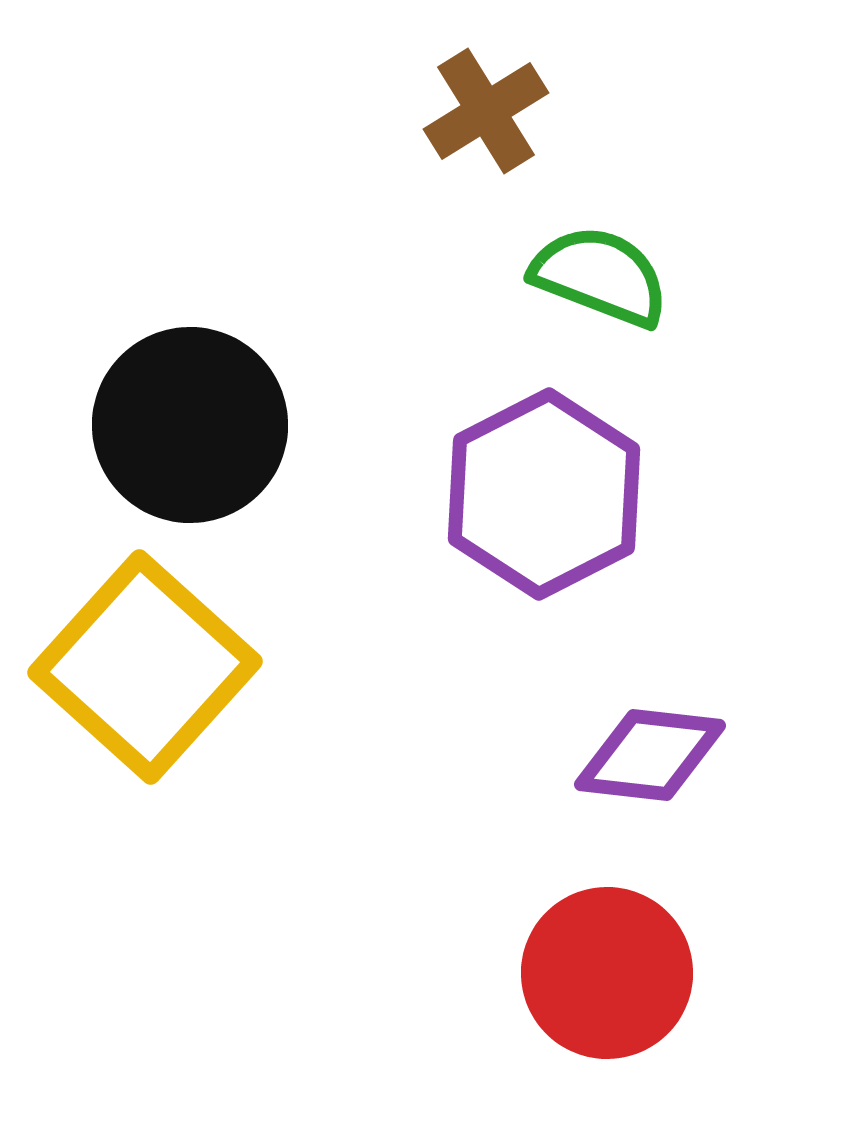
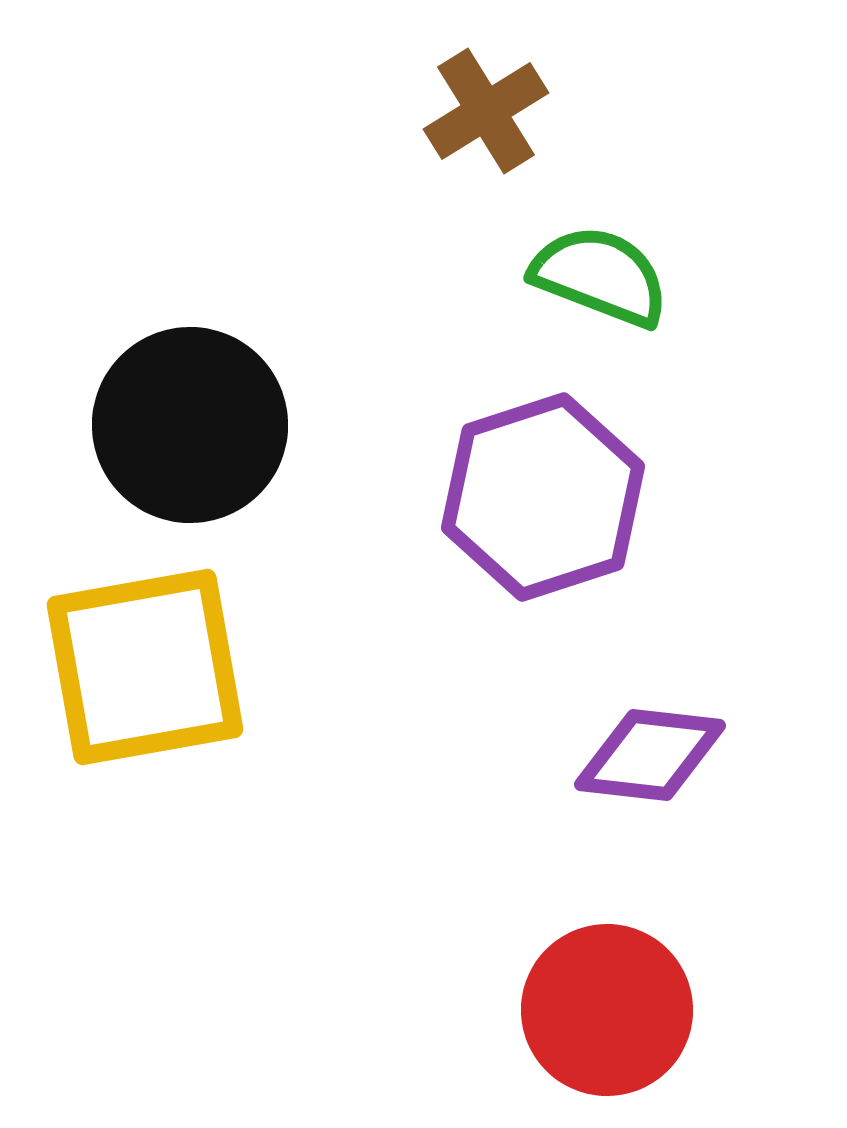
purple hexagon: moved 1 px left, 3 px down; rotated 9 degrees clockwise
yellow square: rotated 38 degrees clockwise
red circle: moved 37 px down
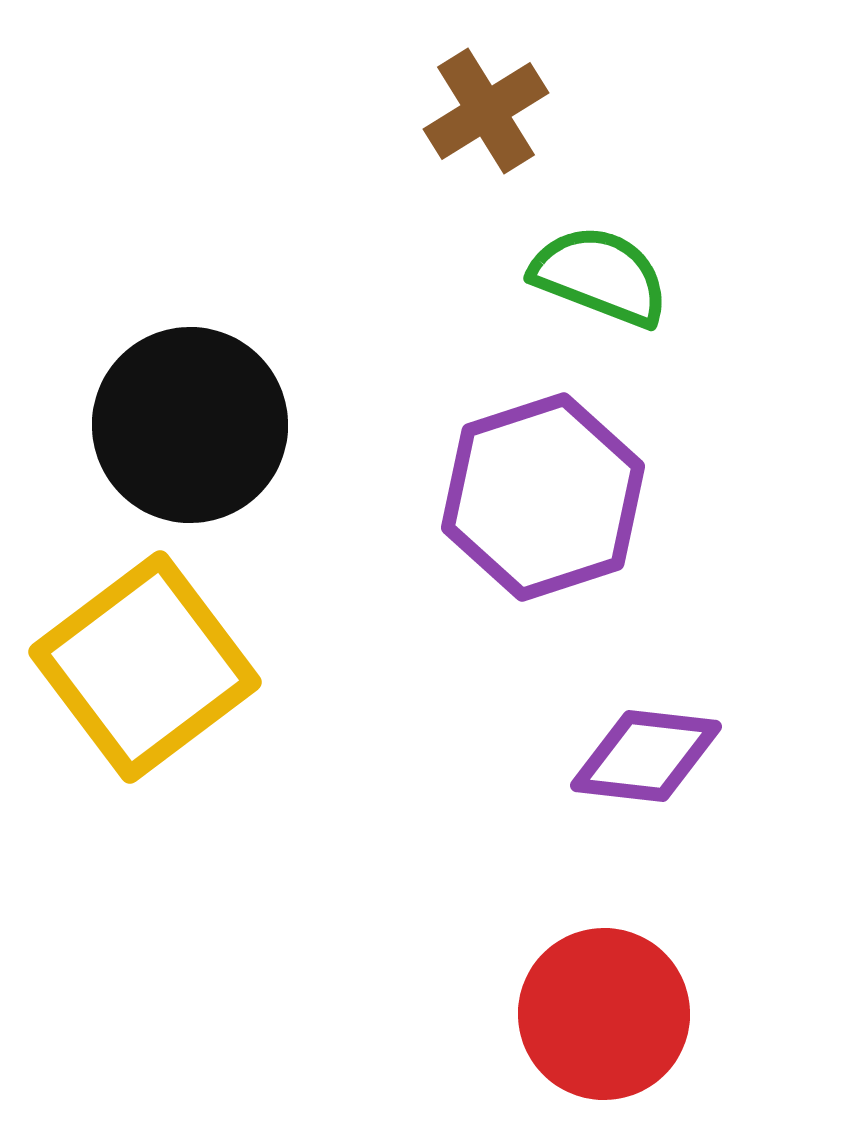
yellow square: rotated 27 degrees counterclockwise
purple diamond: moved 4 px left, 1 px down
red circle: moved 3 px left, 4 px down
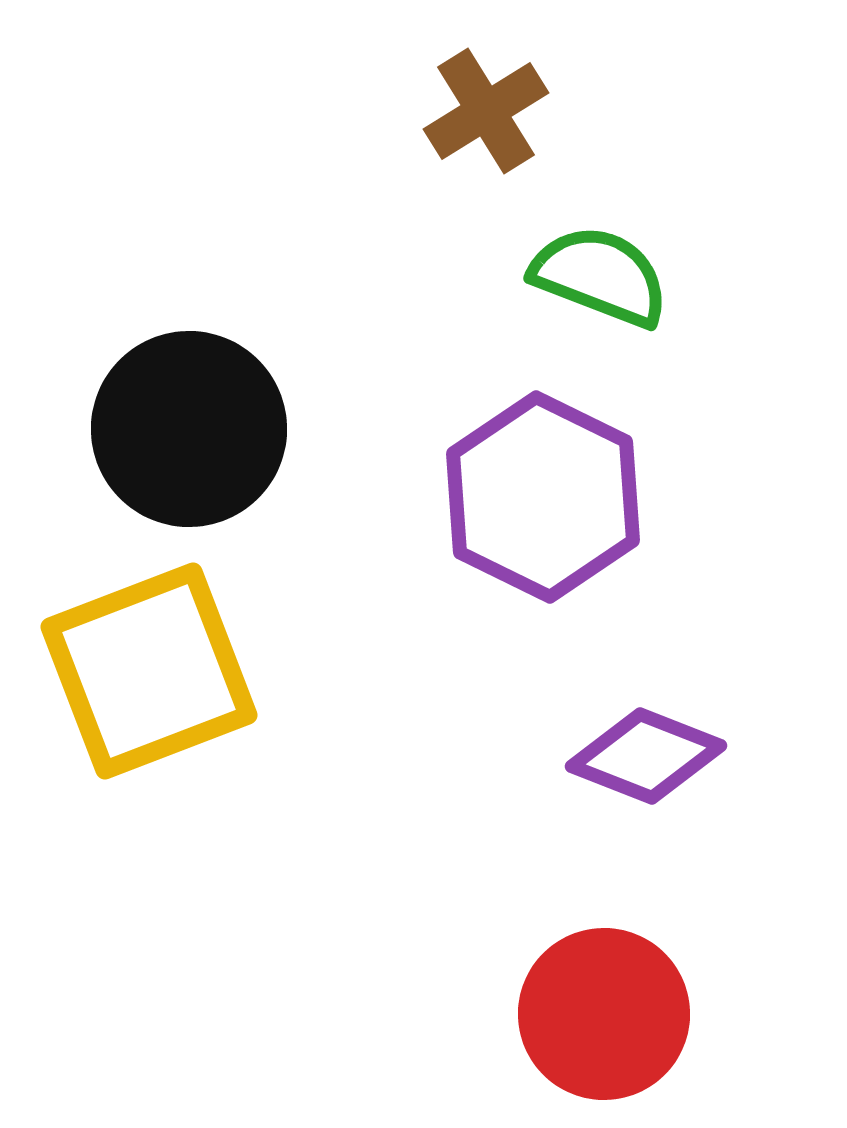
black circle: moved 1 px left, 4 px down
purple hexagon: rotated 16 degrees counterclockwise
yellow square: moved 4 px right, 4 px down; rotated 16 degrees clockwise
purple diamond: rotated 15 degrees clockwise
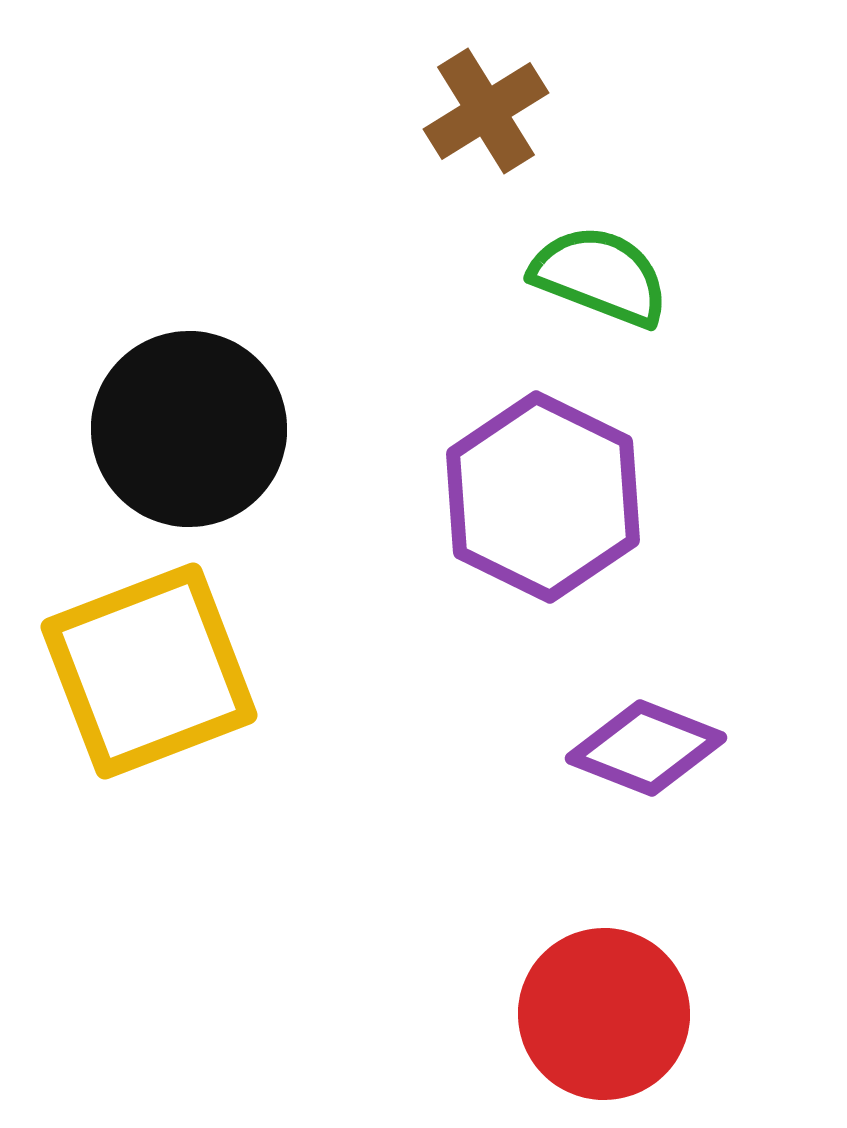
purple diamond: moved 8 px up
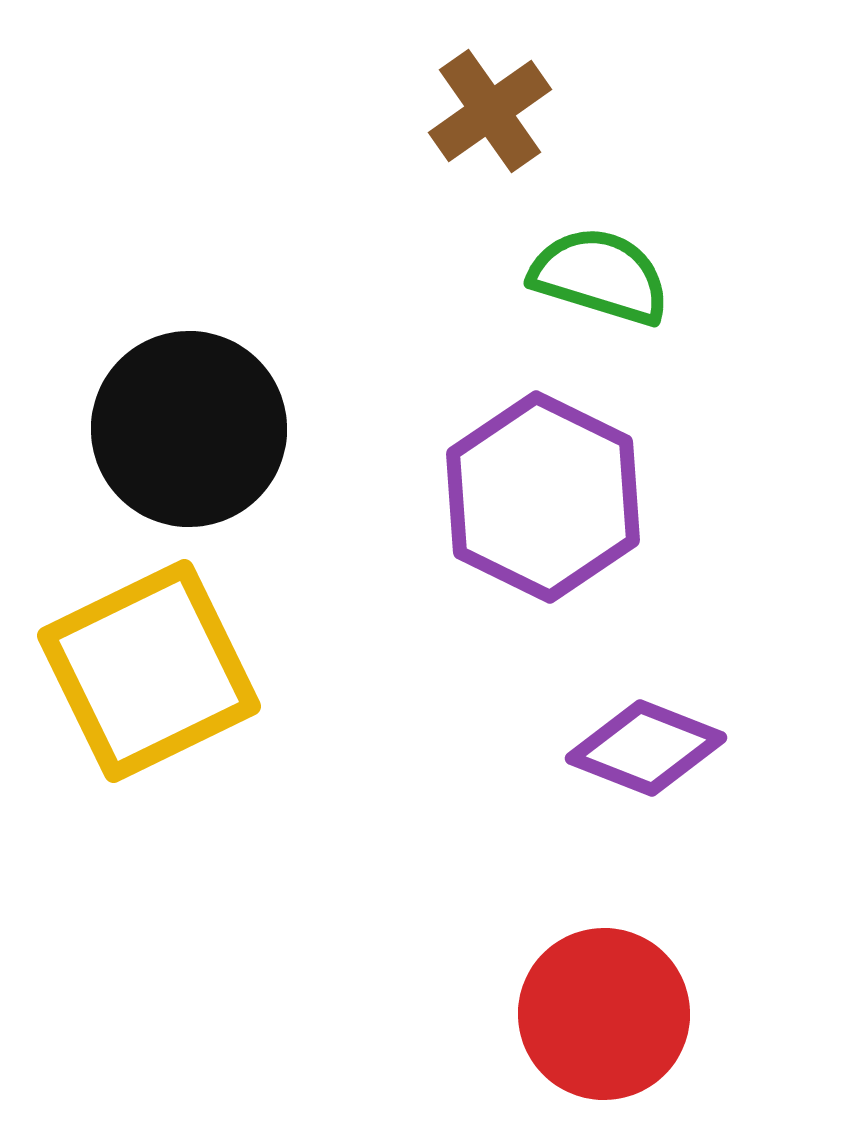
brown cross: moved 4 px right; rotated 3 degrees counterclockwise
green semicircle: rotated 4 degrees counterclockwise
yellow square: rotated 5 degrees counterclockwise
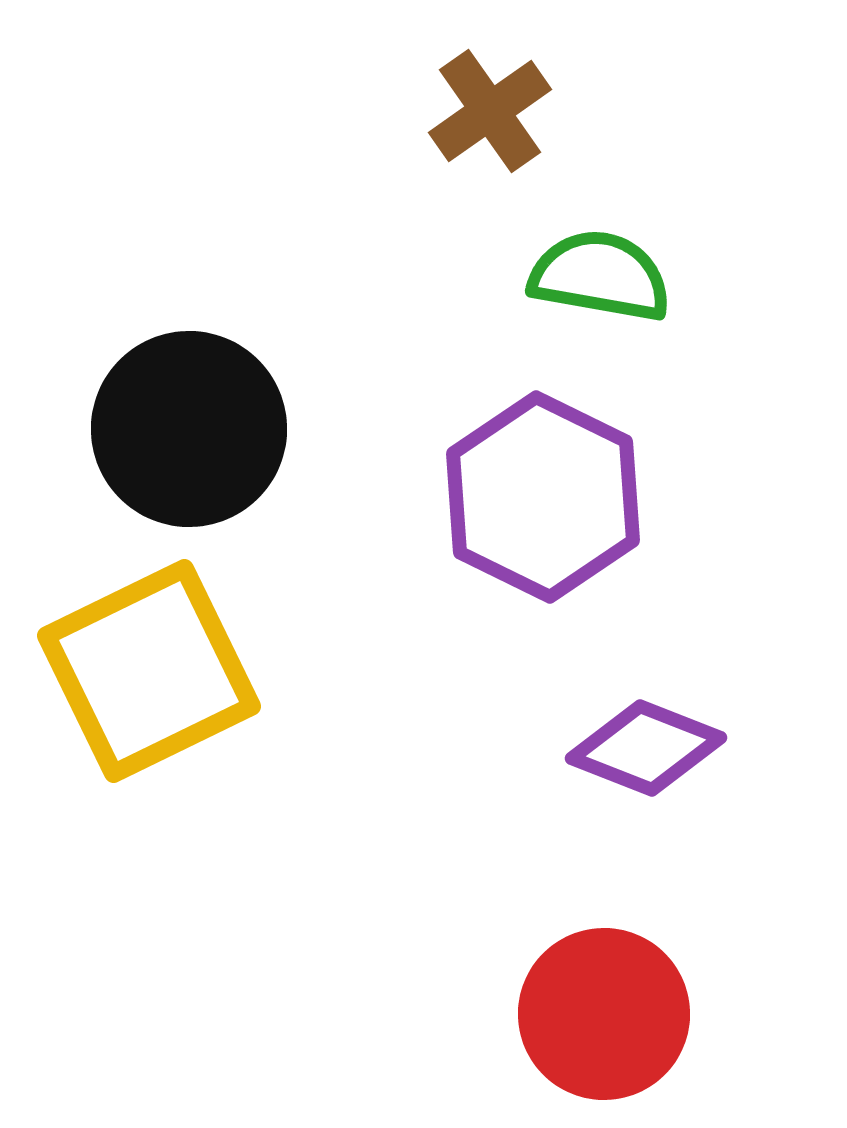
green semicircle: rotated 7 degrees counterclockwise
